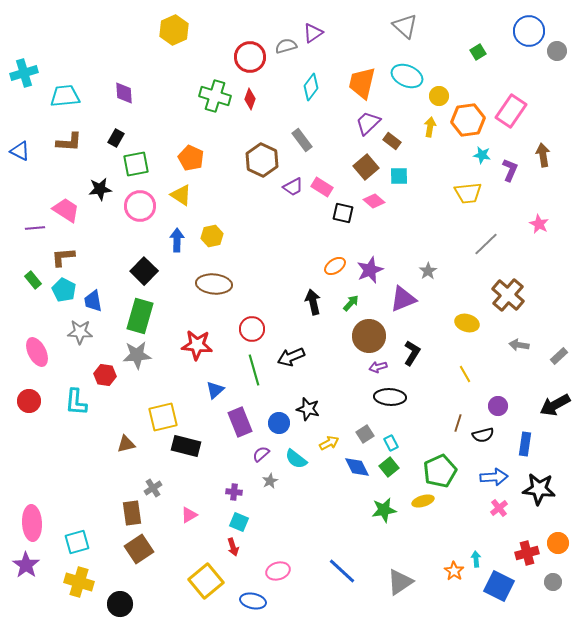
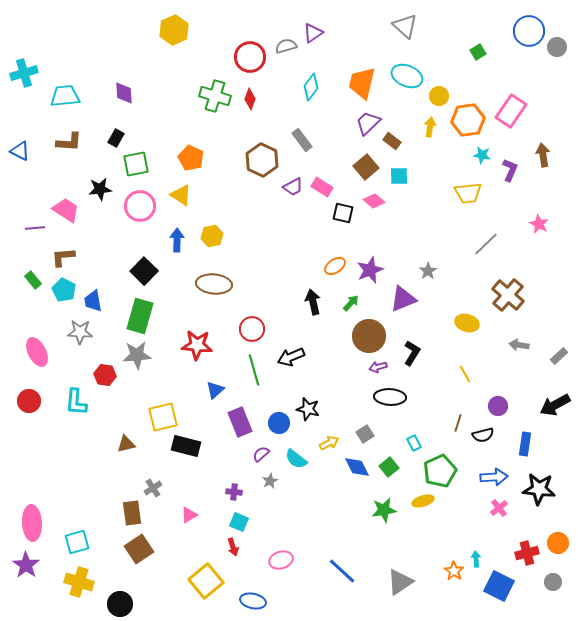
gray circle at (557, 51): moved 4 px up
cyan rectangle at (391, 443): moved 23 px right
pink ellipse at (278, 571): moved 3 px right, 11 px up
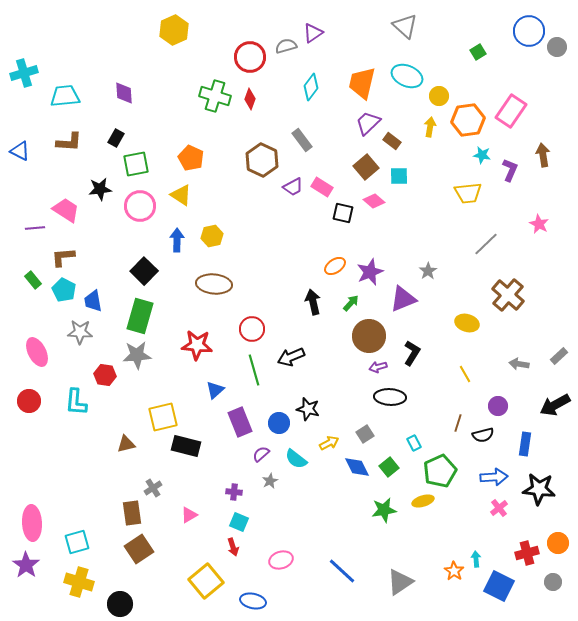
purple star at (370, 270): moved 2 px down
gray arrow at (519, 345): moved 19 px down
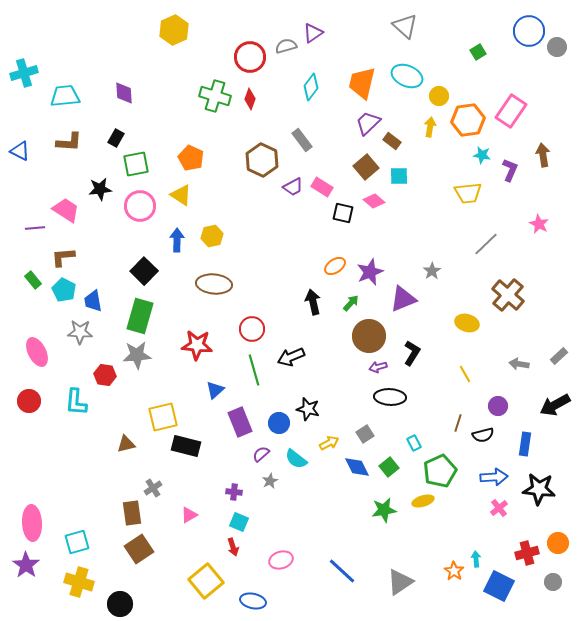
gray star at (428, 271): moved 4 px right
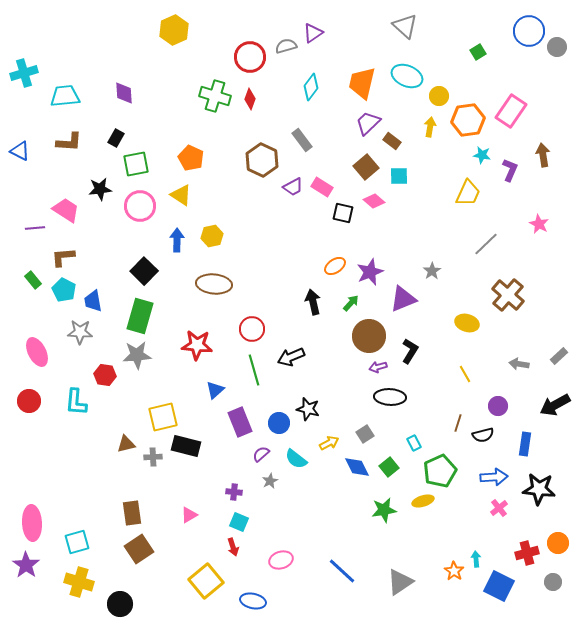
yellow trapezoid at (468, 193): rotated 60 degrees counterclockwise
black L-shape at (412, 353): moved 2 px left, 2 px up
gray cross at (153, 488): moved 31 px up; rotated 30 degrees clockwise
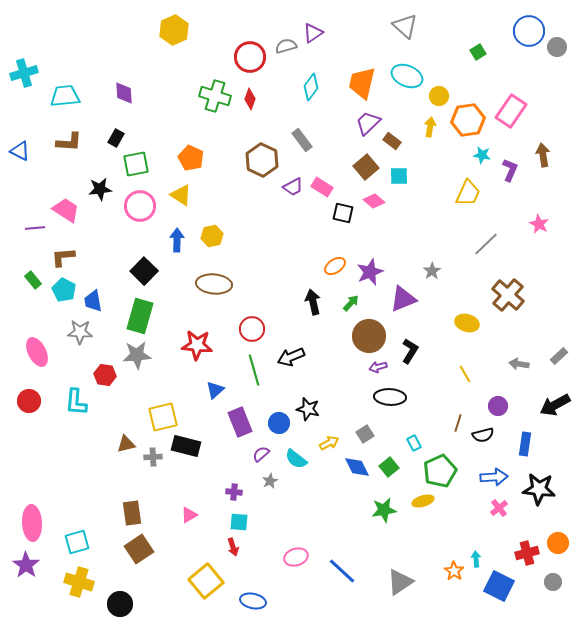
cyan square at (239, 522): rotated 18 degrees counterclockwise
pink ellipse at (281, 560): moved 15 px right, 3 px up
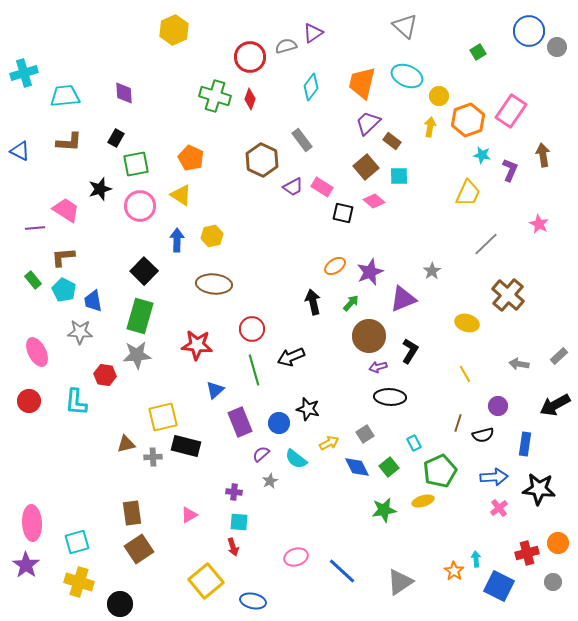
orange hexagon at (468, 120): rotated 12 degrees counterclockwise
black star at (100, 189): rotated 10 degrees counterclockwise
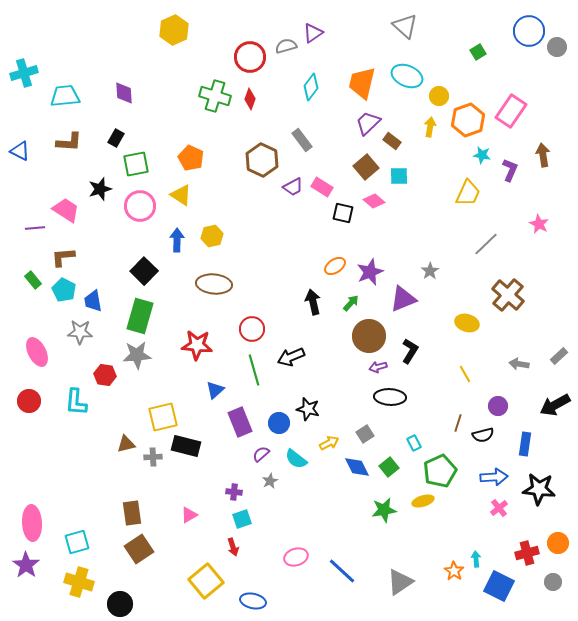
gray star at (432, 271): moved 2 px left
cyan square at (239, 522): moved 3 px right, 3 px up; rotated 24 degrees counterclockwise
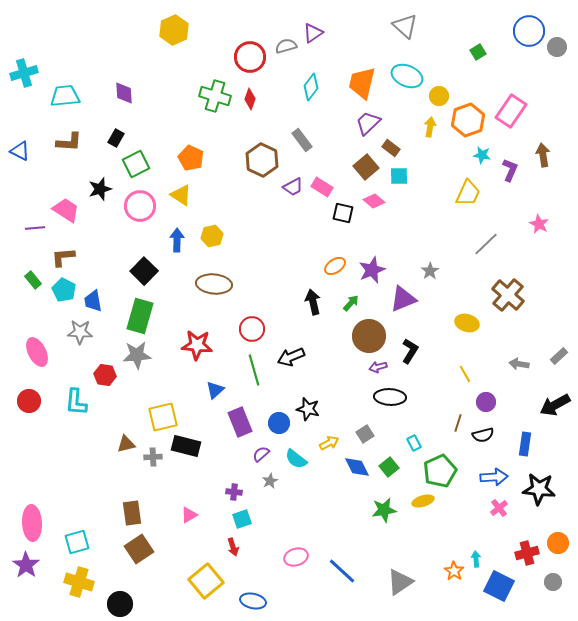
brown rectangle at (392, 141): moved 1 px left, 7 px down
green square at (136, 164): rotated 16 degrees counterclockwise
purple star at (370, 272): moved 2 px right, 2 px up
purple circle at (498, 406): moved 12 px left, 4 px up
